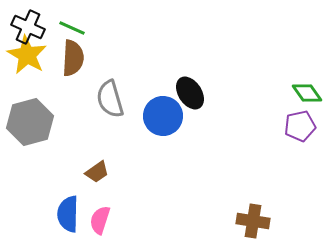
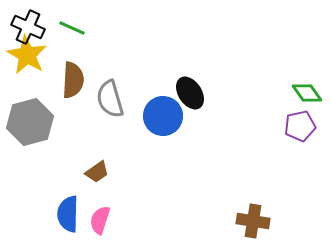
brown semicircle: moved 22 px down
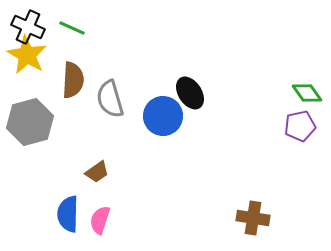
brown cross: moved 3 px up
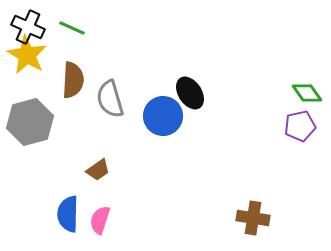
brown trapezoid: moved 1 px right, 2 px up
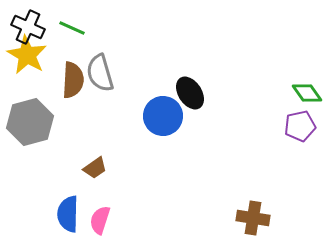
gray semicircle: moved 10 px left, 26 px up
brown trapezoid: moved 3 px left, 2 px up
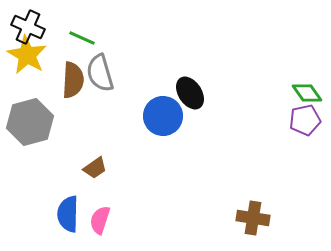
green line: moved 10 px right, 10 px down
purple pentagon: moved 5 px right, 6 px up
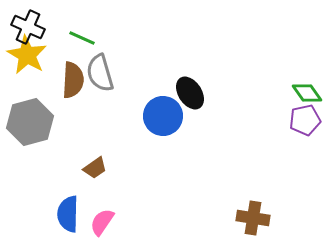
pink semicircle: moved 2 px right, 2 px down; rotated 16 degrees clockwise
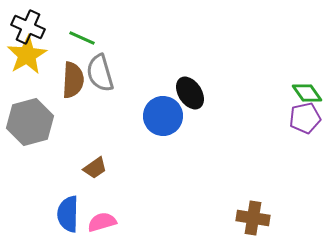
yellow star: rotated 12 degrees clockwise
purple pentagon: moved 2 px up
pink semicircle: rotated 40 degrees clockwise
